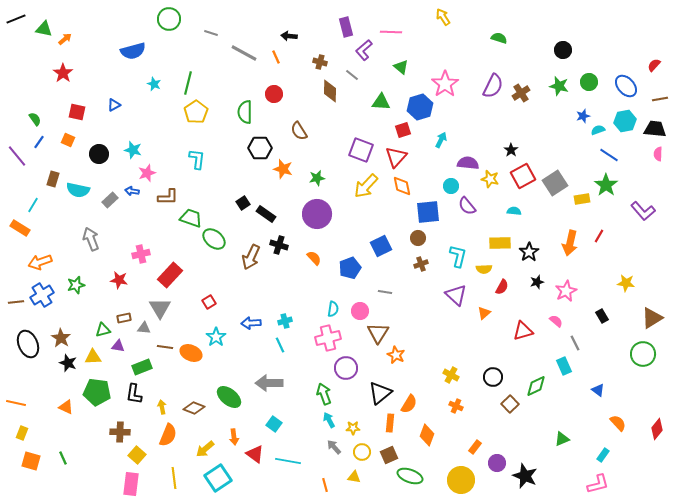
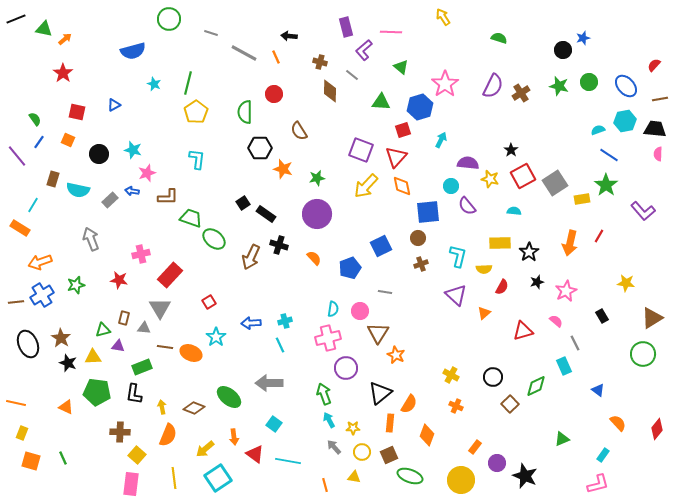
blue star at (583, 116): moved 78 px up
brown rectangle at (124, 318): rotated 64 degrees counterclockwise
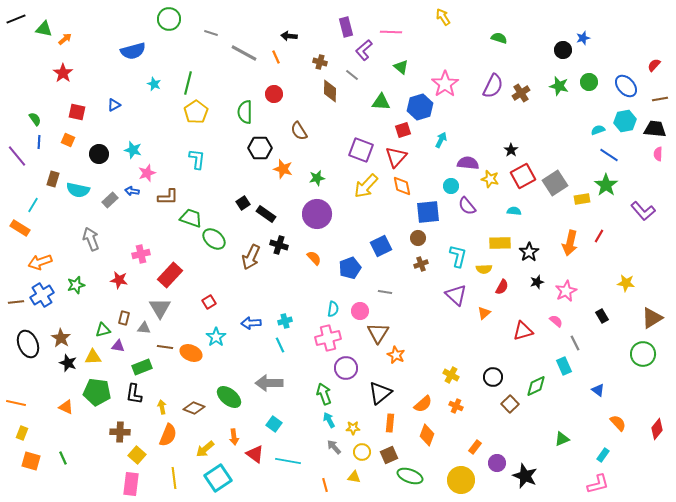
blue line at (39, 142): rotated 32 degrees counterclockwise
orange semicircle at (409, 404): moved 14 px right; rotated 18 degrees clockwise
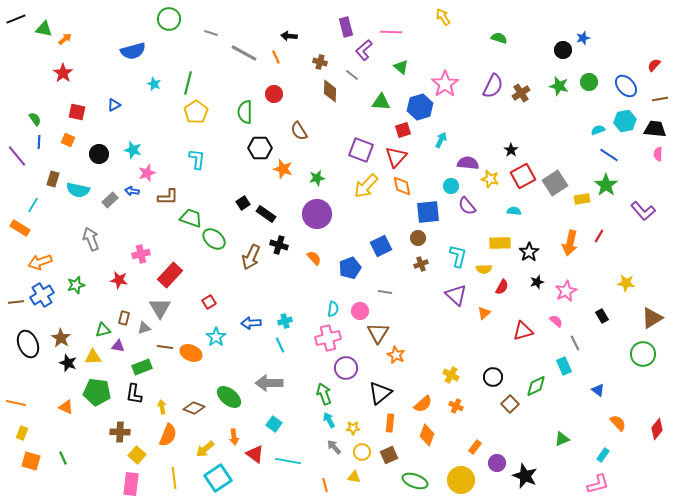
gray triangle at (144, 328): rotated 24 degrees counterclockwise
green ellipse at (410, 476): moved 5 px right, 5 px down
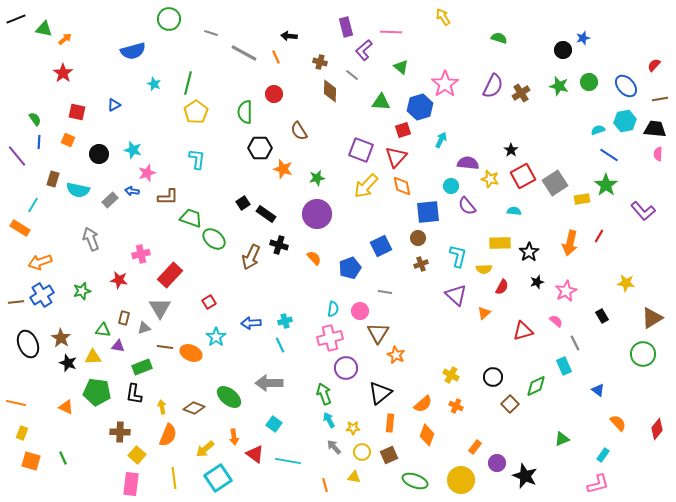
green star at (76, 285): moved 6 px right, 6 px down
green triangle at (103, 330): rotated 21 degrees clockwise
pink cross at (328, 338): moved 2 px right
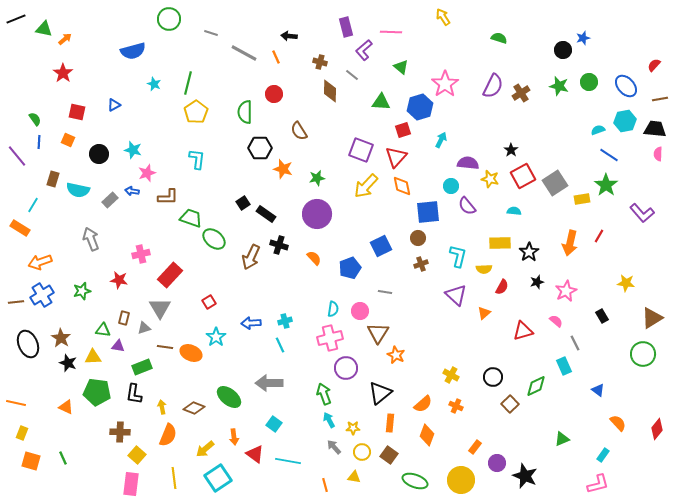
purple L-shape at (643, 211): moved 1 px left, 2 px down
brown square at (389, 455): rotated 30 degrees counterclockwise
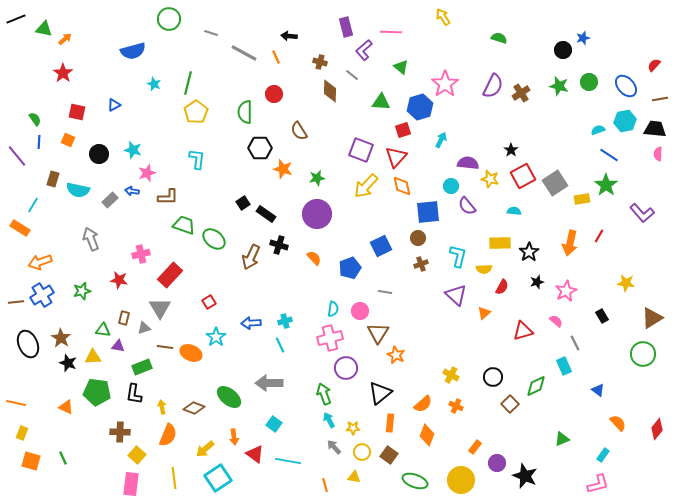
green trapezoid at (191, 218): moved 7 px left, 7 px down
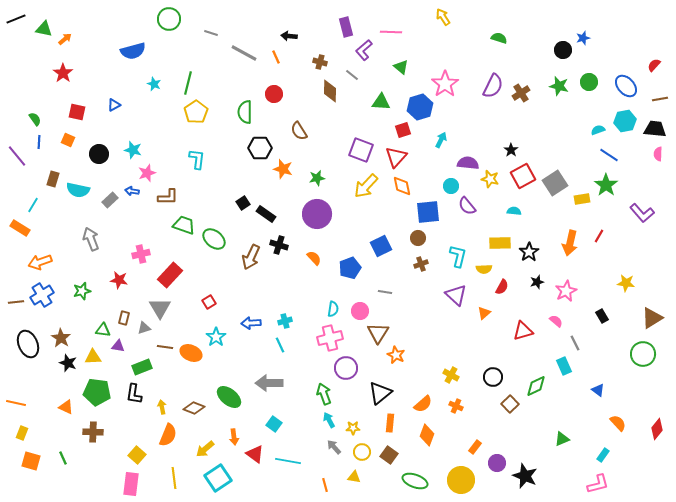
brown cross at (120, 432): moved 27 px left
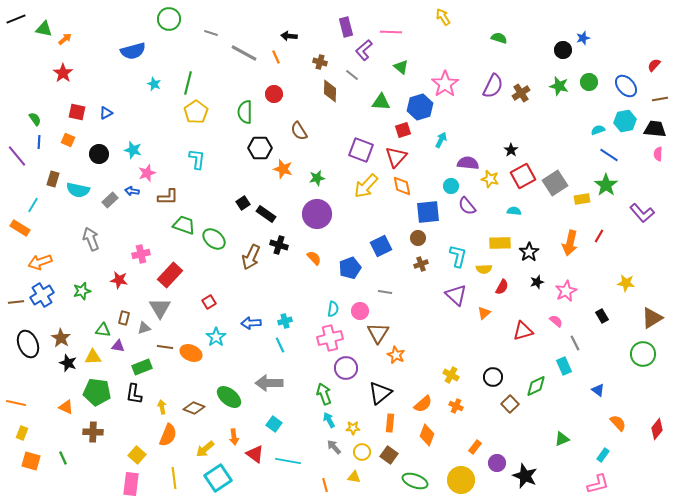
blue triangle at (114, 105): moved 8 px left, 8 px down
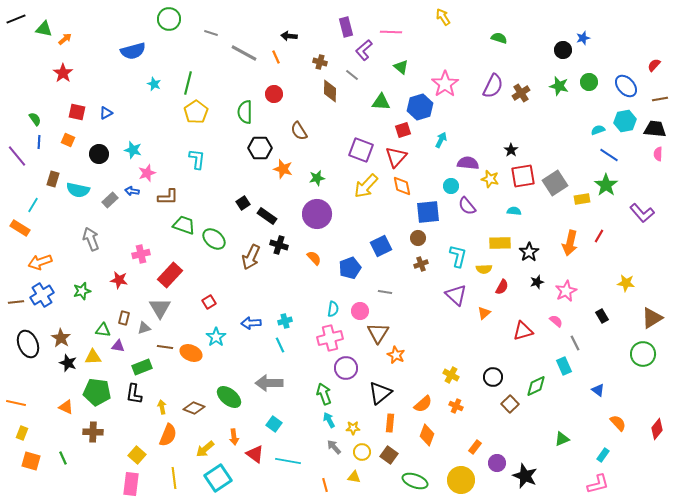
red square at (523, 176): rotated 20 degrees clockwise
black rectangle at (266, 214): moved 1 px right, 2 px down
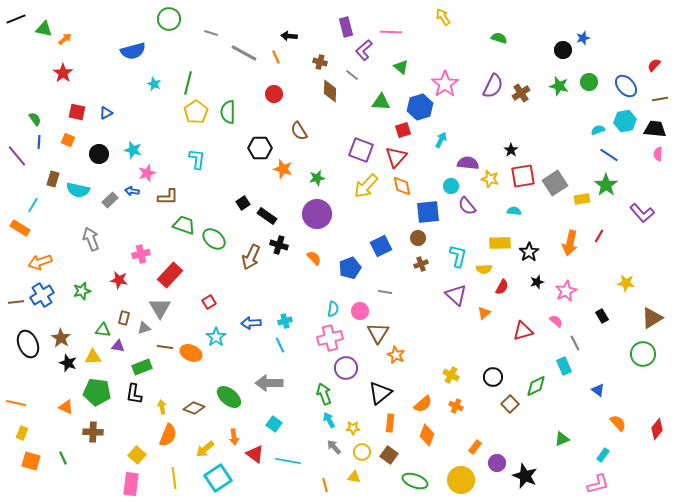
green semicircle at (245, 112): moved 17 px left
